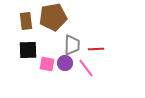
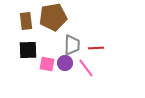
red line: moved 1 px up
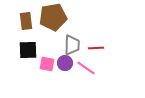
pink line: rotated 18 degrees counterclockwise
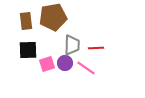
pink square: rotated 28 degrees counterclockwise
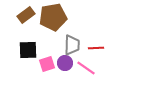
brown rectangle: moved 6 px up; rotated 60 degrees clockwise
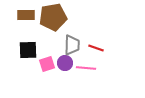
brown rectangle: rotated 36 degrees clockwise
red line: rotated 21 degrees clockwise
pink line: rotated 30 degrees counterclockwise
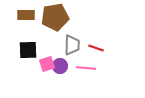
brown pentagon: moved 2 px right
purple circle: moved 5 px left, 3 px down
